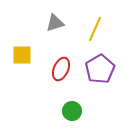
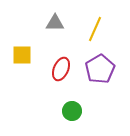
gray triangle: rotated 18 degrees clockwise
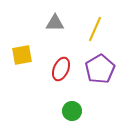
yellow square: rotated 10 degrees counterclockwise
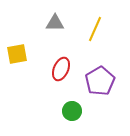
yellow square: moved 5 px left, 1 px up
purple pentagon: moved 12 px down
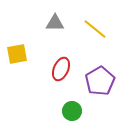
yellow line: rotated 75 degrees counterclockwise
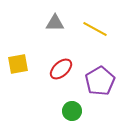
yellow line: rotated 10 degrees counterclockwise
yellow square: moved 1 px right, 10 px down
red ellipse: rotated 25 degrees clockwise
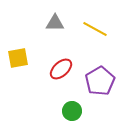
yellow square: moved 6 px up
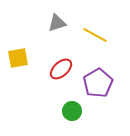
gray triangle: moved 2 px right; rotated 18 degrees counterclockwise
yellow line: moved 6 px down
purple pentagon: moved 2 px left, 2 px down
